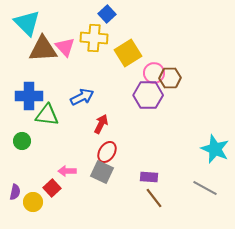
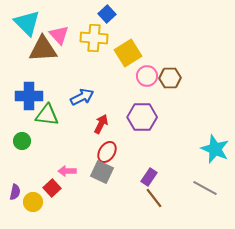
pink triangle: moved 6 px left, 12 px up
pink circle: moved 7 px left, 3 px down
purple hexagon: moved 6 px left, 22 px down
purple rectangle: rotated 60 degrees counterclockwise
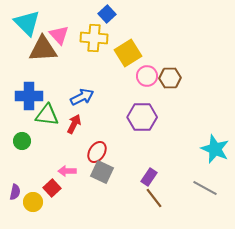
red arrow: moved 27 px left
red ellipse: moved 10 px left
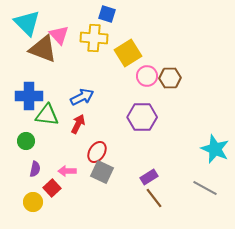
blue square: rotated 30 degrees counterclockwise
brown triangle: rotated 24 degrees clockwise
red arrow: moved 4 px right
green circle: moved 4 px right
purple rectangle: rotated 24 degrees clockwise
purple semicircle: moved 20 px right, 23 px up
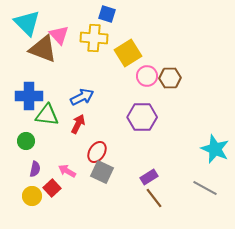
pink arrow: rotated 30 degrees clockwise
yellow circle: moved 1 px left, 6 px up
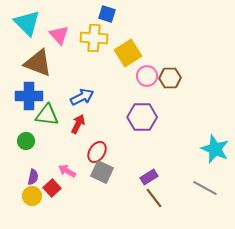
brown triangle: moved 5 px left, 14 px down
purple semicircle: moved 2 px left, 8 px down
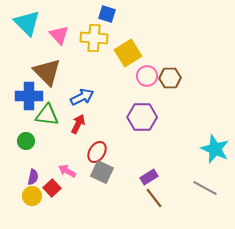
brown triangle: moved 9 px right, 9 px down; rotated 24 degrees clockwise
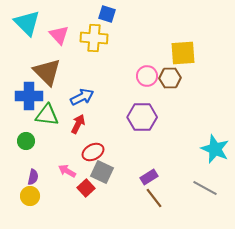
yellow square: moved 55 px right; rotated 28 degrees clockwise
red ellipse: moved 4 px left; rotated 30 degrees clockwise
red square: moved 34 px right
yellow circle: moved 2 px left
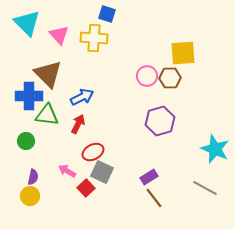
brown triangle: moved 1 px right, 2 px down
purple hexagon: moved 18 px right, 4 px down; rotated 16 degrees counterclockwise
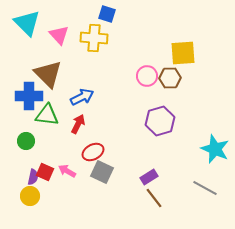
red square: moved 41 px left, 16 px up; rotated 24 degrees counterclockwise
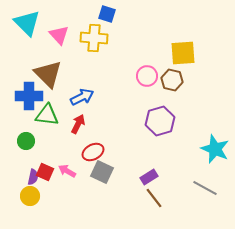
brown hexagon: moved 2 px right, 2 px down; rotated 15 degrees clockwise
